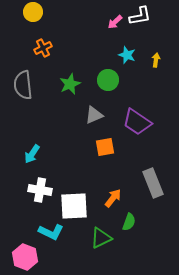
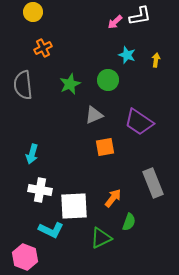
purple trapezoid: moved 2 px right
cyan arrow: rotated 18 degrees counterclockwise
cyan L-shape: moved 2 px up
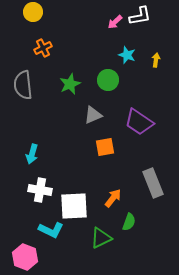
gray triangle: moved 1 px left
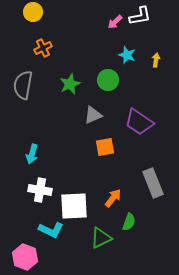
gray semicircle: rotated 16 degrees clockwise
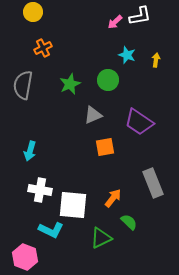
cyan arrow: moved 2 px left, 3 px up
white square: moved 1 px left, 1 px up; rotated 8 degrees clockwise
green semicircle: rotated 66 degrees counterclockwise
